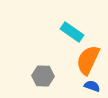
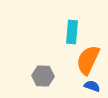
cyan rectangle: rotated 60 degrees clockwise
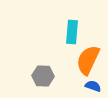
blue semicircle: moved 1 px right
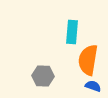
orange semicircle: rotated 16 degrees counterclockwise
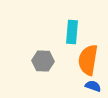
gray hexagon: moved 15 px up
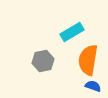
cyan rectangle: rotated 55 degrees clockwise
gray hexagon: rotated 15 degrees counterclockwise
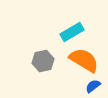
orange semicircle: moved 4 px left; rotated 112 degrees clockwise
blue semicircle: rotated 56 degrees counterclockwise
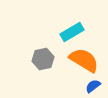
gray hexagon: moved 2 px up
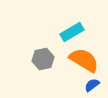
blue semicircle: moved 1 px left, 1 px up
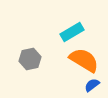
gray hexagon: moved 13 px left
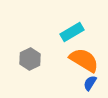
gray hexagon: rotated 15 degrees counterclockwise
blue semicircle: moved 2 px left, 2 px up; rotated 21 degrees counterclockwise
